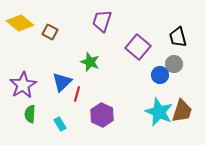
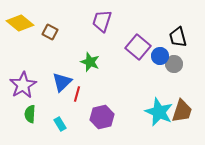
blue circle: moved 19 px up
purple hexagon: moved 2 px down; rotated 20 degrees clockwise
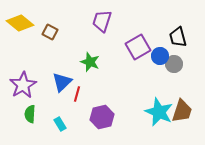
purple square: rotated 20 degrees clockwise
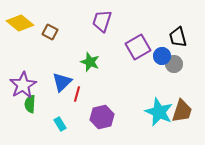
blue circle: moved 2 px right
green semicircle: moved 10 px up
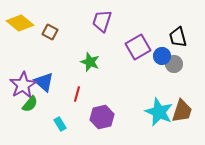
blue triangle: moved 18 px left; rotated 35 degrees counterclockwise
green semicircle: rotated 144 degrees counterclockwise
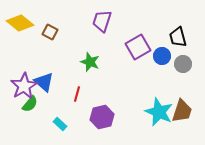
gray circle: moved 9 px right
purple star: moved 1 px right, 1 px down
cyan rectangle: rotated 16 degrees counterclockwise
